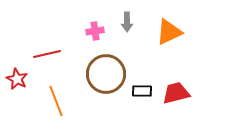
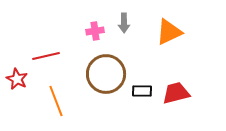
gray arrow: moved 3 px left, 1 px down
red line: moved 1 px left, 2 px down
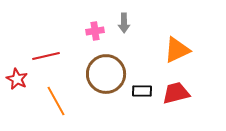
orange triangle: moved 8 px right, 18 px down
orange line: rotated 8 degrees counterclockwise
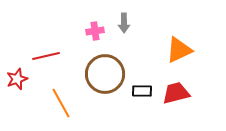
orange triangle: moved 2 px right
brown circle: moved 1 px left
red star: rotated 25 degrees clockwise
orange line: moved 5 px right, 2 px down
